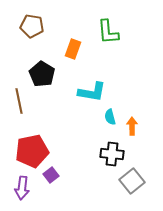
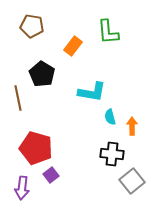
orange rectangle: moved 3 px up; rotated 18 degrees clockwise
brown line: moved 1 px left, 3 px up
red pentagon: moved 4 px right, 3 px up; rotated 28 degrees clockwise
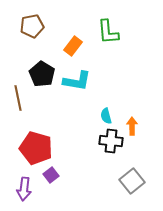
brown pentagon: rotated 20 degrees counterclockwise
cyan L-shape: moved 15 px left, 11 px up
cyan semicircle: moved 4 px left, 1 px up
black cross: moved 1 px left, 13 px up
purple arrow: moved 2 px right, 1 px down
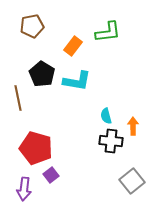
green L-shape: rotated 92 degrees counterclockwise
orange arrow: moved 1 px right
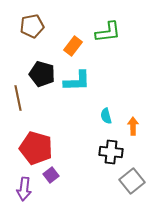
black pentagon: rotated 15 degrees counterclockwise
cyan L-shape: rotated 12 degrees counterclockwise
black cross: moved 11 px down
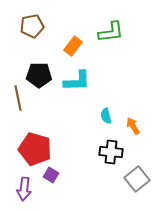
green L-shape: moved 3 px right
black pentagon: moved 3 px left, 1 px down; rotated 15 degrees counterclockwise
orange arrow: rotated 30 degrees counterclockwise
red pentagon: moved 1 px left, 1 px down
purple square: rotated 21 degrees counterclockwise
gray square: moved 5 px right, 2 px up
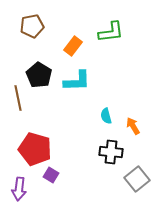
black pentagon: rotated 30 degrees clockwise
purple arrow: moved 5 px left
